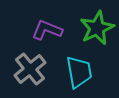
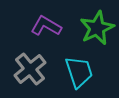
purple L-shape: moved 1 px left, 4 px up; rotated 8 degrees clockwise
cyan trapezoid: rotated 8 degrees counterclockwise
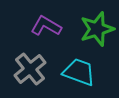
green star: moved 1 px down; rotated 8 degrees clockwise
cyan trapezoid: rotated 52 degrees counterclockwise
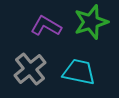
green star: moved 6 px left, 7 px up
cyan trapezoid: rotated 8 degrees counterclockwise
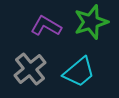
cyan trapezoid: rotated 128 degrees clockwise
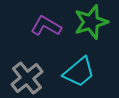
gray cross: moved 3 px left, 9 px down
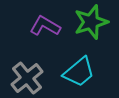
purple L-shape: moved 1 px left
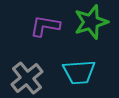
purple L-shape: rotated 20 degrees counterclockwise
cyan trapezoid: rotated 36 degrees clockwise
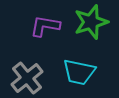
cyan trapezoid: rotated 16 degrees clockwise
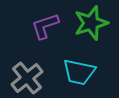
green star: moved 1 px down
purple L-shape: rotated 28 degrees counterclockwise
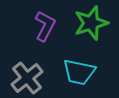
purple L-shape: rotated 136 degrees clockwise
